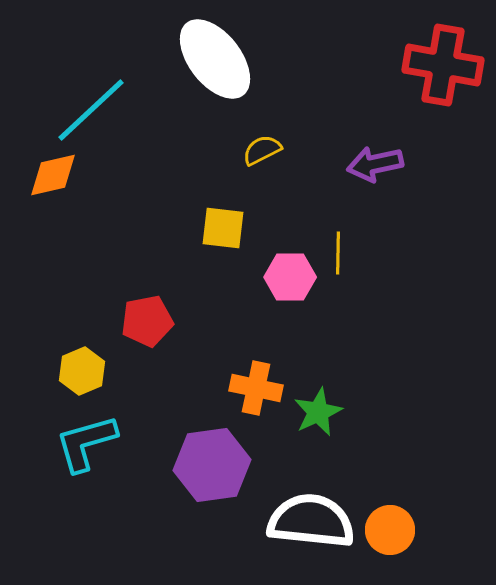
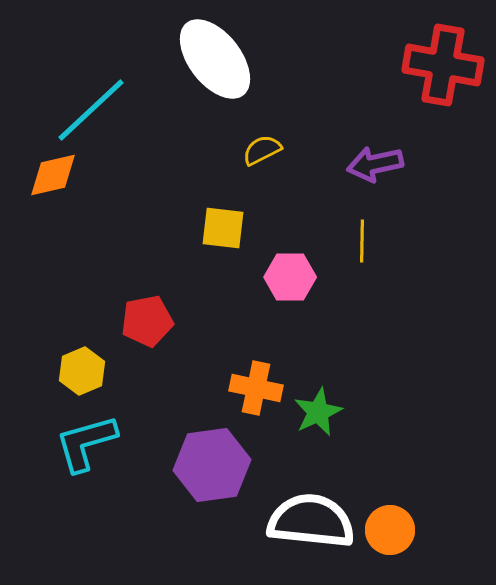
yellow line: moved 24 px right, 12 px up
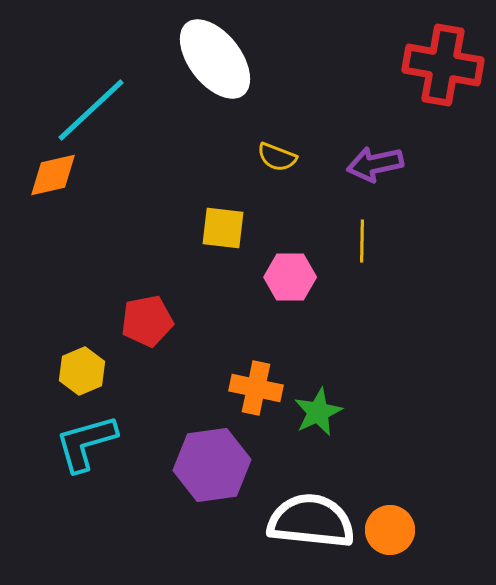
yellow semicircle: moved 15 px right, 7 px down; rotated 132 degrees counterclockwise
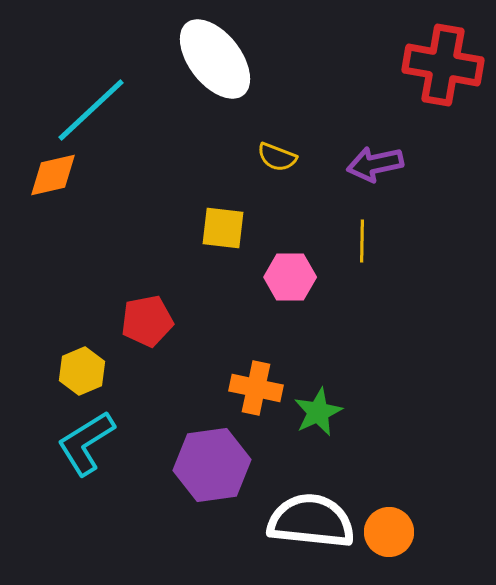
cyan L-shape: rotated 16 degrees counterclockwise
orange circle: moved 1 px left, 2 px down
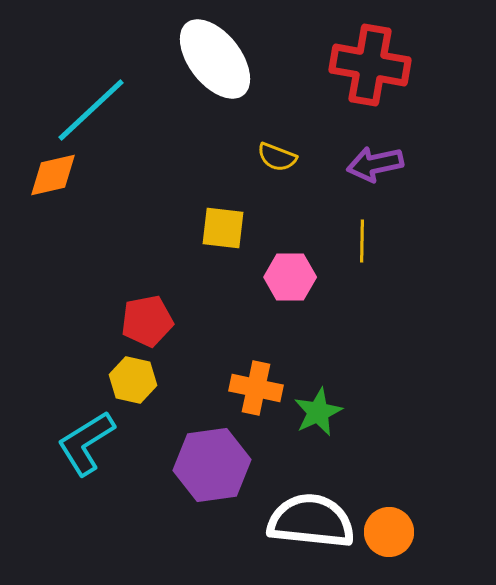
red cross: moved 73 px left
yellow hexagon: moved 51 px right, 9 px down; rotated 24 degrees counterclockwise
